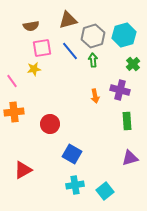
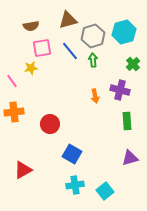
cyan hexagon: moved 3 px up
yellow star: moved 3 px left, 1 px up
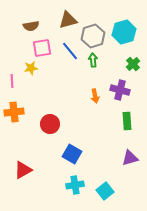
pink line: rotated 32 degrees clockwise
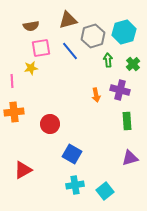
pink square: moved 1 px left
green arrow: moved 15 px right
orange arrow: moved 1 px right, 1 px up
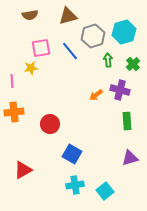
brown triangle: moved 4 px up
brown semicircle: moved 1 px left, 11 px up
orange arrow: rotated 64 degrees clockwise
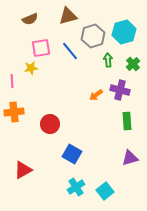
brown semicircle: moved 4 px down; rotated 14 degrees counterclockwise
cyan cross: moved 1 px right, 2 px down; rotated 24 degrees counterclockwise
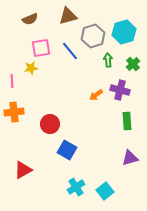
blue square: moved 5 px left, 4 px up
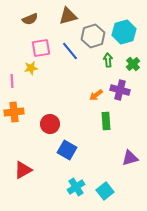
green rectangle: moved 21 px left
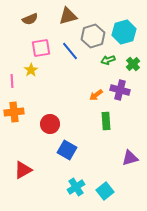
green arrow: rotated 104 degrees counterclockwise
yellow star: moved 2 px down; rotated 24 degrees counterclockwise
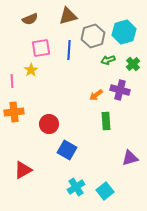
blue line: moved 1 px left, 1 px up; rotated 42 degrees clockwise
red circle: moved 1 px left
